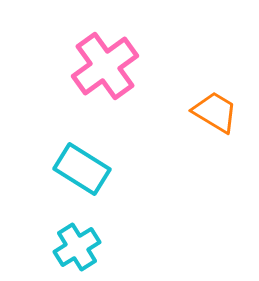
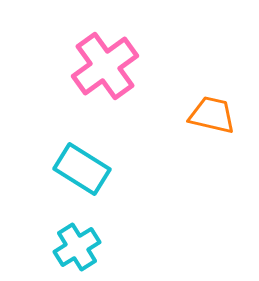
orange trapezoid: moved 3 px left, 3 px down; rotated 18 degrees counterclockwise
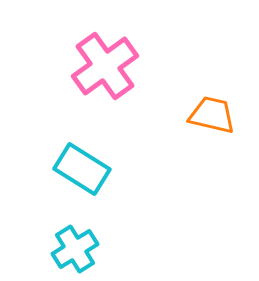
cyan cross: moved 2 px left, 2 px down
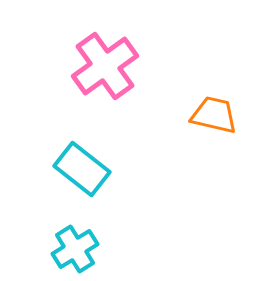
orange trapezoid: moved 2 px right
cyan rectangle: rotated 6 degrees clockwise
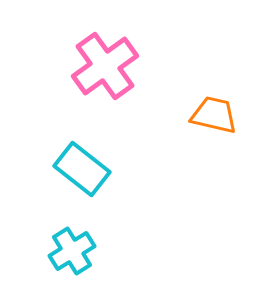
cyan cross: moved 3 px left, 2 px down
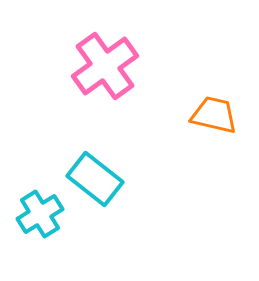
cyan rectangle: moved 13 px right, 10 px down
cyan cross: moved 32 px left, 37 px up
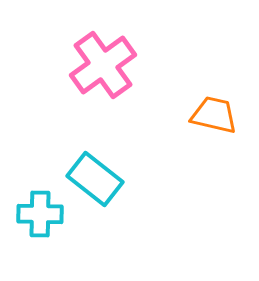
pink cross: moved 2 px left, 1 px up
cyan cross: rotated 33 degrees clockwise
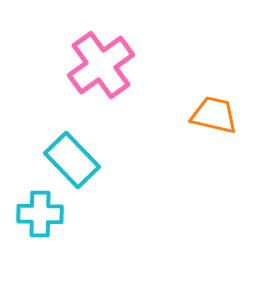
pink cross: moved 2 px left
cyan rectangle: moved 23 px left, 19 px up; rotated 8 degrees clockwise
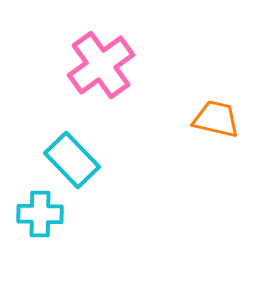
orange trapezoid: moved 2 px right, 4 px down
